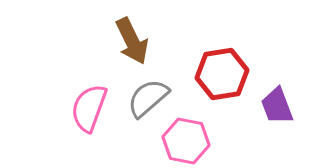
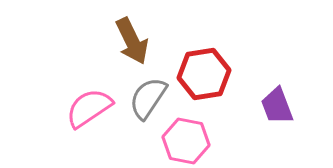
red hexagon: moved 18 px left
gray semicircle: rotated 15 degrees counterclockwise
pink semicircle: rotated 36 degrees clockwise
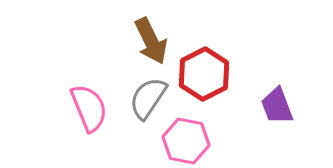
brown arrow: moved 19 px right
red hexagon: rotated 18 degrees counterclockwise
pink semicircle: rotated 102 degrees clockwise
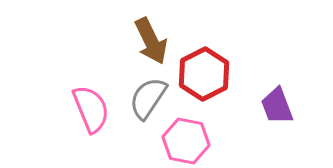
pink semicircle: moved 2 px right, 1 px down
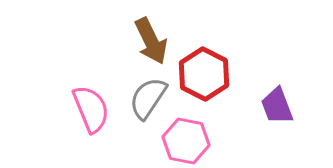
red hexagon: rotated 6 degrees counterclockwise
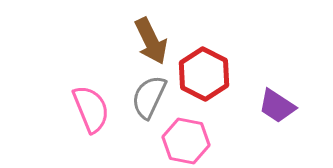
gray semicircle: moved 1 px right, 1 px up; rotated 9 degrees counterclockwise
purple trapezoid: rotated 36 degrees counterclockwise
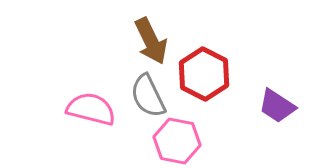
gray semicircle: moved 1 px left, 1 px up; rotated 51 degrees counterclockwise
pink semicircle: rotated 54 degrees counterclockwise
pink hexagon: moved 9 px left
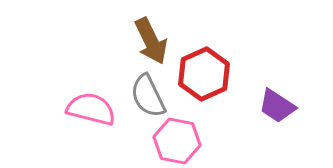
red hexagon: rotated 9 degrees clockwise
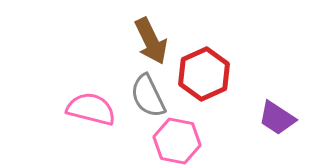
purple trapezoid: moved 12 px down
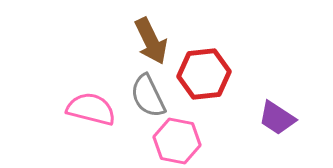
red hexagon: rotated 18 degrees clockwise
